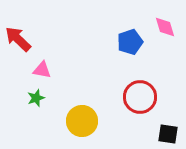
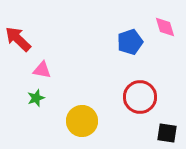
black square: moved 1 px left, 1 px up
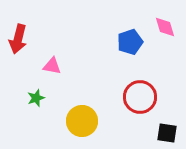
red arrow: rotated 120 degrees counterclockwise
pink triangle: moved 10 px right, 4 px up
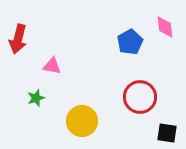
pink diamond: rotated 10 degrees clockwise
blue pentagon: rotated 10 degrees counterclockwise
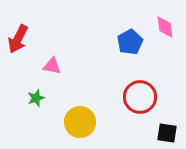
red arrow: rotated 12 degrees clockwise
yellow circle: moved 2 px left, 1 px down
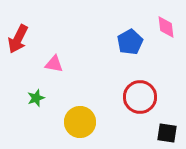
pink diamond: moved 1 px right
pink triangle: moved 2 px right, 2 px up
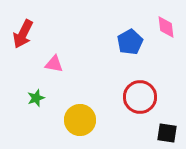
red arrow: moved 5 px right, 5 px up
yellow circle: moved 2 px up
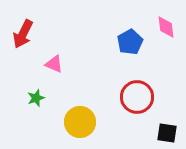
pink triangle: rotated 12 degrees clockwise
red circle: moved 3 px left
yellow circle: moved 2 px down
